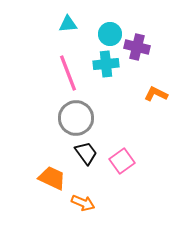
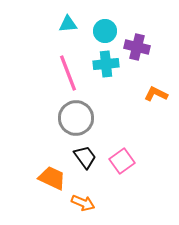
cyan circle: moved 5 px left, 3 px up
black trapezoid: moved 1 px left, 4 px down
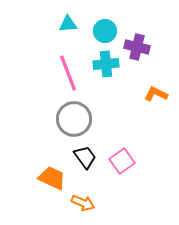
gray circle: moved 2 px left, 1 px down
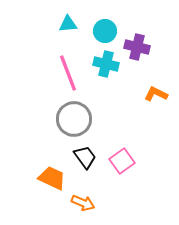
cyan cross: rotated 20 degrees clockwise
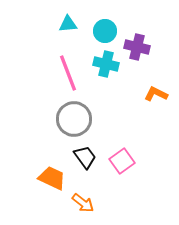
orange arrow: rotated 15 degrees clockwise
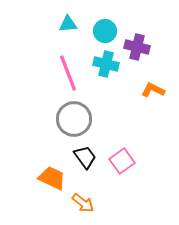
orange L-shape: moved 3 px left, 4 px up
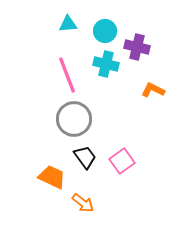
pink line: moved 1 px left, 2 px down
orange trapezoid: moved 1 px up
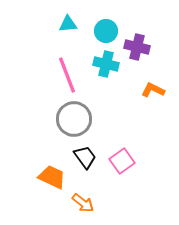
cyan circle: moved 1 px right
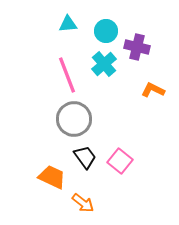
cyan cross: moved 2 px left; rotated 35 degrees clockwise
pink square: moved 2 px left; rotated 15 degrees counterclockwise
